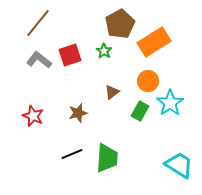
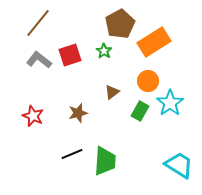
green trapezoid: moved 2 px left, 3 px down
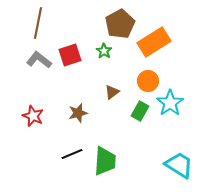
brown line: rotated 28 degrees counterclockwise
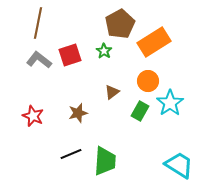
black line: moved 1 px left
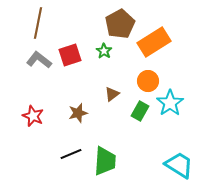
brown triangle: moved 2 px down
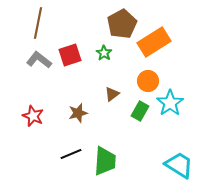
brown pentagon: moved 2 px right
green star: moved 2 px down
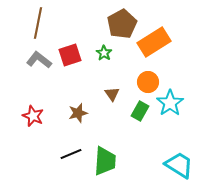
orange circle: moved 1 px down
brown triangle: rotated 28 degrees counterclockwise
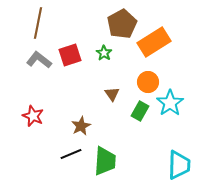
brown star: moved 3 px right, 13 px down; rotated 12 degrees counterclockwise
cyan trapezoid: rotated 60 degrees clockwise
